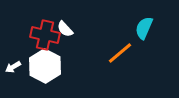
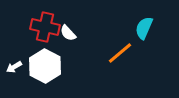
white semicircle: moved 3 px right, 4 px down
red cross: moved 8 px up
white arrow: moved 1 px right
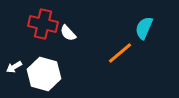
red cross: moved 2 px left, 3 px up
white hexagon: moved 1 px left, 8 px down; rotated 12 degrees counterclockwise
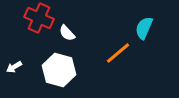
red cross: moved 4 px left, 6 px up; rotated 12 degrees clockwise
white semicircle: moved 1 px left
orange line: moved 2 px left
white hexagon: moved 15 px right, 4 px up
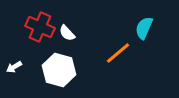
red cross: moved 1 px right, 9 px down
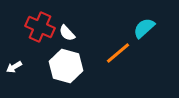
cyan semicircle: rotated 25 degrees clockwise
white hexagon: moved 7 px right, 4 px up
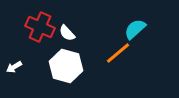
cyan semicircle: moved 9 px left, 1 px down
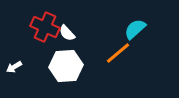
red cross: moved 5 px right
white hexagon: rotated 20 degrees counterclockwise
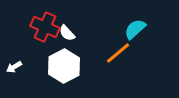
white hexagon: moved 2 px left; rotated 24 degrees counterclockwise
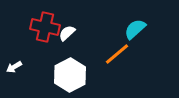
red cross: rotated 12 degrees counterclockwise
white semicircle: rotated 90 degrees clockwise
orange line: moved 1 px left, 1 px down
white hexagon: moved 6 px right, 9 px down
